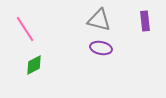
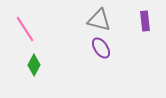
purple ellipse: rotated 45 degrees clockwise
green diamond: rotated 35 degrees counterclockwise
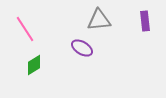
gray triangle: rotated 20 degrees counterclockwise
purple ellipse: moved 19 px left; rotated 25 degrees counterclockwise
green diamond: rotated 30 degrees clockwise
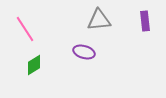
purple ellipse: moved 2 px right, 4 px down; rotated 15 degrees counterclockwise
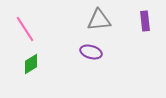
purple ellipse: moved 7 px right
green diamond: moved 3 px left, 1 px up
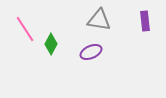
gray triangle: rotated 15 degrees clockwise
purple ellipse: rotated 40 degrees counterclockwise
green diamond: moved 20 px right, 20 px up; rotated 30 degrees counterclockwise
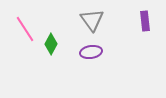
gray triangle: moved 7 px left; rotated 45 degrees clockwise
purple ellipse: rotated 15 degrees clockwise
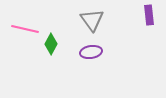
purple rectangle: moved 4 px right, 6 px up
pink line: rotated 44 degrees counterclockwise
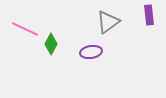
gray triangle: moved 16 px right, 2 px down; rotated 30 degrees clockwise
pink line: rotated 12 degrees clockwise
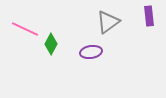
purple rectangle: moved 1 px down
